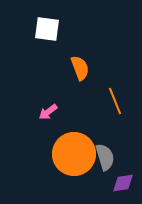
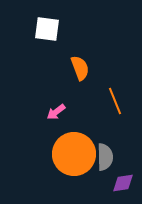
pink arrow: moved 8 px right
gray semicircle: rotated 16 degrees clockwise
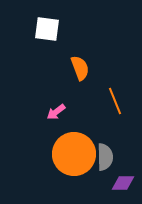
purple diamond: rotated 10 degrees clockwise
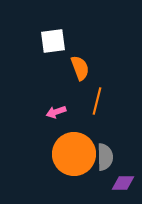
white square: moved 6 px right, 12 px down; rotated 16 degrees counterclockwise
orange line: moved 18 px left; rotated 36 degrees clockwise
pink arrow: rotated 18 degrees clockwise
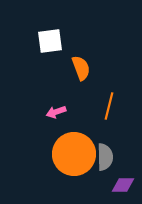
white square: moved 3 px left
orange semicircle: moved 1 px right
orange line: moved 12 px right, 5 px down
purple diamond: moved 2 px down
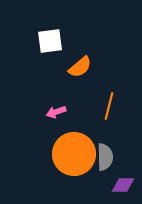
orange semicircle: moved 1 px left, 1 px up; rotated 70 degrees clockwise
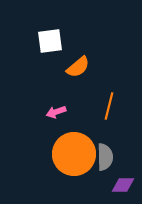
orange semicircle: moved 2 px left
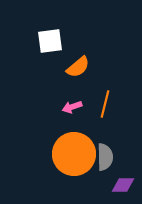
orange line: moved 4 px left, 2 px up
pink arrow: moved 16 px right, 5 px up
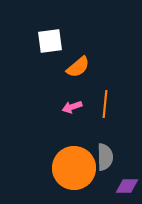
orange line: rotated 8 degrees counterclockwise
orange circle: moved 14 px down
purple diamond: moved 4 px right, 1 px down
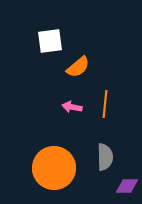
pink arrow: rotated 30 degrees clockwise
orange circle: moved 20 px left
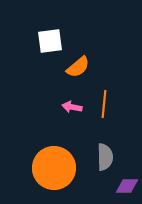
orange line: moved 1 px left
